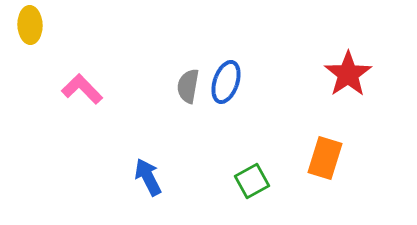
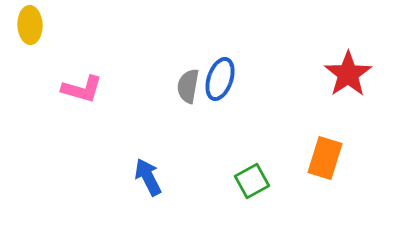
blue ellipse: moved 6 px left, 3 px up
pink L-shape: rotated 150 degrees clockwise
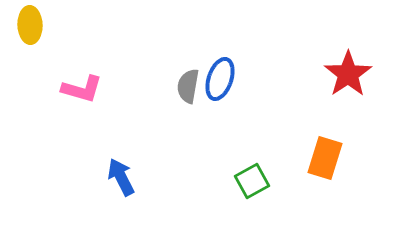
blue arrow: moved 27 px left
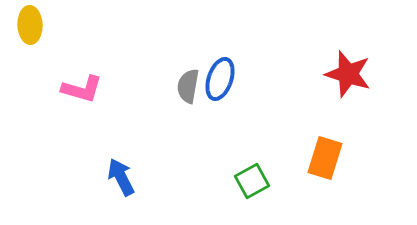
red star: rotated 21 degrees counterclockwise
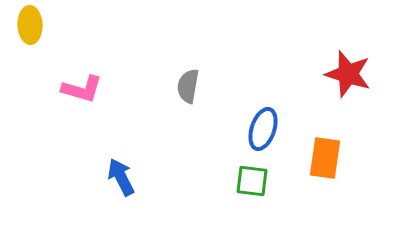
blue ellipse: moved 43 px right, 50 px down
orange rectangle: rotated 9 degrees counterclockwise
green square: rotated 36 degrees clockwise
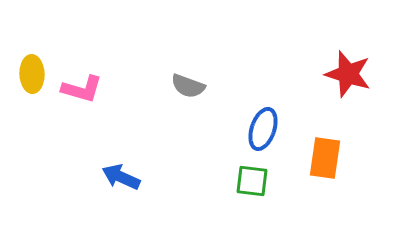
yellow ellipse: moved 2 px right, 49 px down
gray semicircle: rotated 80 degrees counterclockwise
blue arrow: rotated 39 degrees counterclockwise
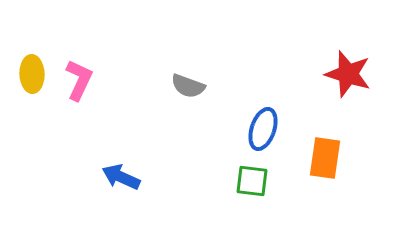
pink L-shape: moved 3 px left, 9 px up; rotated 81 degrees counterclockwise
